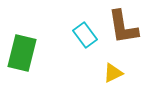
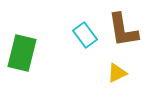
brown L-shape: moved 3 px down
yellow triangle: moved 4 px right
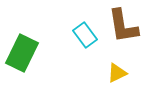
brown L-shape: moved 4 px up
green rectangle: rotated 12 degrees clockwise
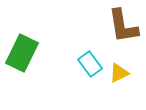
cyan rectangle: moved 5 px right, 29 px down
yellow triangle: moved 2 px right
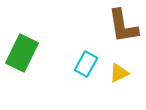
cyan rectangle: moved 4 px left; rotated 65 degrees clockwise
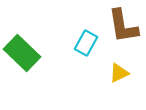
green rectangle: rotated 72 degrees counterclockwise
cyan rectangle: moved 21 px up
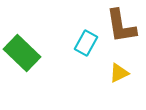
brown L-shape: moved 2 px left
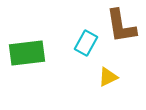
green rectangle: moved 5 px right; rotated 51 degrees counterclockwise
yellow triangle: moved 11 px left, 4 px down
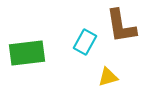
cyan rectangle: moved 1 px left, 1 px up
yellow triangle: rotated 10 degrees clockwise
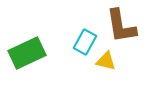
green rectangle: rotated 18 degrees counterclockwise
yellow triangle: moved 2 px left, 16 px up; rotated 30 degrees clockwise
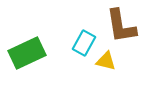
cyan rectangle: moved 1 px left, 1 px down
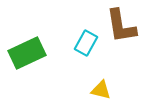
cyan rectangle: moved 2 px right
yellow triangle: moved 5 px left, 29 px down
